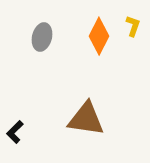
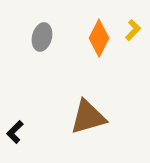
yellow L-shape: moved 4 px down; rotated 25 degrees clockwise
orange diamond: moved 2 px down
brown triangle: moved 2 px right, 2 px up; rotated 24 degrees counterclockwise
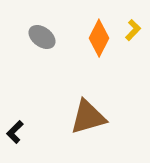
gray ellipse: rotated 68 degrees counterclockwise
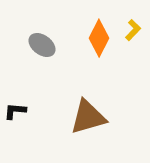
gray ellipse: moved 8 px down
black L-shape: moved 21 px up; rotated 50 degrees clockwise
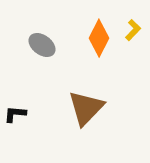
black L-shape: moved 3 px down
brown triangle: moved 2 px left, 9 px up; rotated 30 degrees counterclockwise
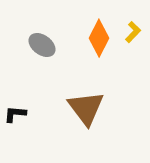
yellow L-shape: moved 2 px down
brown triangle: rotated 21 degrees counterclockwise
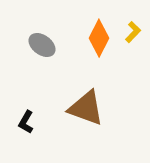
brown triangle: rotated 33 degrees counterclockwise
black L-shape: moved 11 px right, 8 px down; rotated 65 degrees counterclockwise
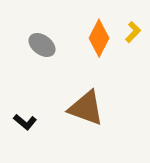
black L-shape: moved 1 px left; rotated 80 degrees counterclockwise
